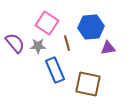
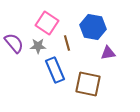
blue hexagon: moved 2 px right; rotated 15 degrees clockwise
purple semicircle: moved 1 px left
purple triangle: moved 5 px down
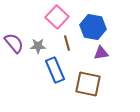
pink square: moved 10 px right, 6 px up; rotated 10 degrees clockwise
purple triangle: moved 7 px left
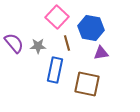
blue hexagon: moved 2 px left, 1 px down
blue rectangle: rotated 35 degrees clockwise
brown square: moved 1 px left
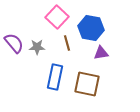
gray star: moved 1 px left, 1 px down
blue rectangle: moved 7 px down
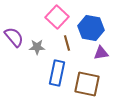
purple semicircle: moved 6 px up
blue rectangle: moved 2 px right, 4 px up
